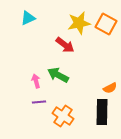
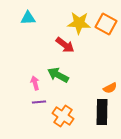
cyan triangle: rotated 21 degrees clockwise
yellow star: rotated 15 degrees clockwise
pink arrow: moved 1 px left, 2 px down
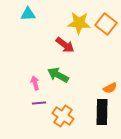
cyan triangle: moved 4 px up
orange square: rotated 10 degrees clockwise
purple line: moved 1 px down
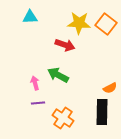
cyan triangle: moved 2 px right, 3 px down
red arrow: rotated 18 degrees counterclockwise
purple line: moved 1 px left
orange cross: moved 2 px down
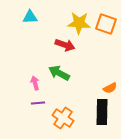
orange square: rotated 20 degrees counterclockwise
green arrow: moved 1 px right, 2 px up
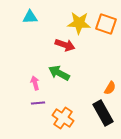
orange semicircle: rotated 32 degrees counterclockwise
black rectangle: moved 1 px right, 1 px down; rotated 30 degrees counterclockwise
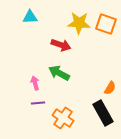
red arrow: moved 4 px left
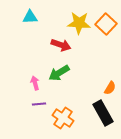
orange square: rotated 25 degrees clockwise
green arrow: rotated 60 degrees counterclockwise
purple line: moved 1 px right, 1 px down
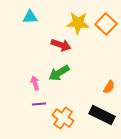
yellow star: moved 1 px left
orange semicircle: moved 1 px left, 1 px up
black rectangle: moved 1 px left, 2 px down; rotated 35 degrees counterclockwise
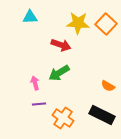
orange semicircle: moved 1 px left, 1 px up; rotated 88 degrees clockwise
